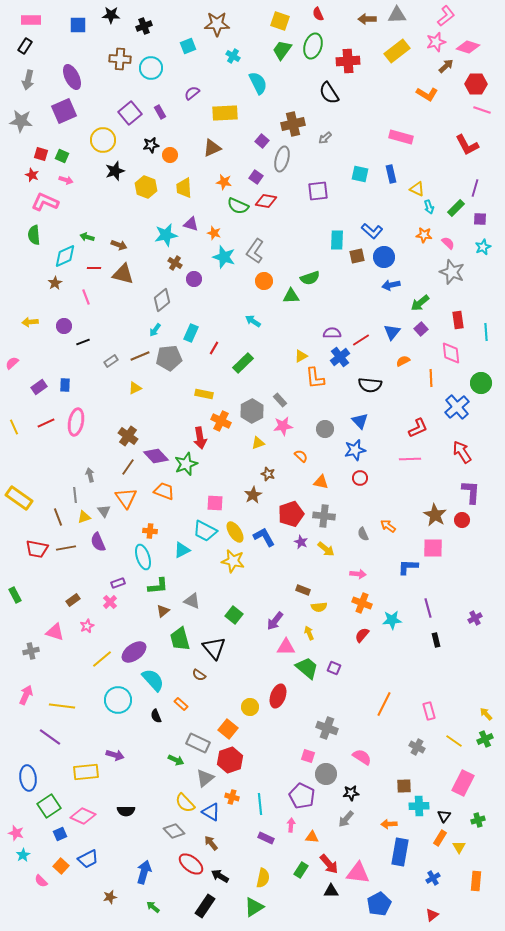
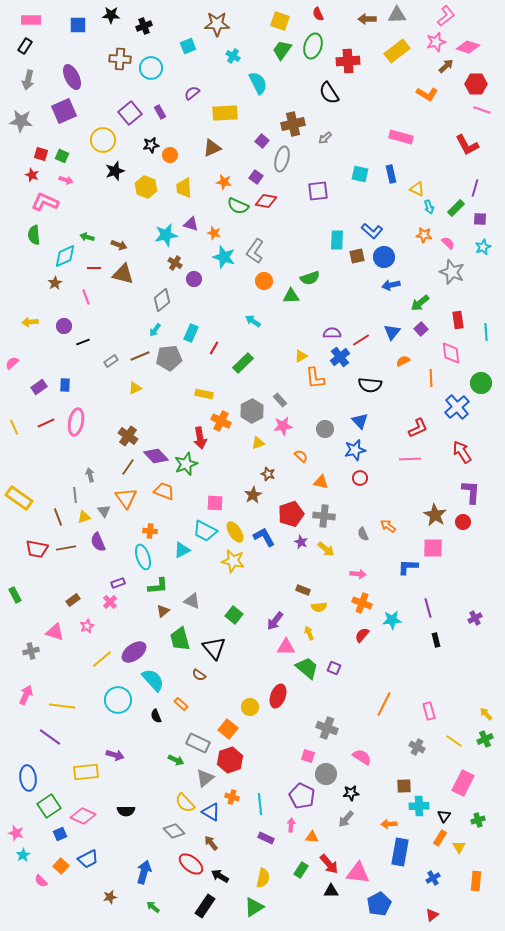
red circle at (462, 520): moved 1 px right, 2 px down
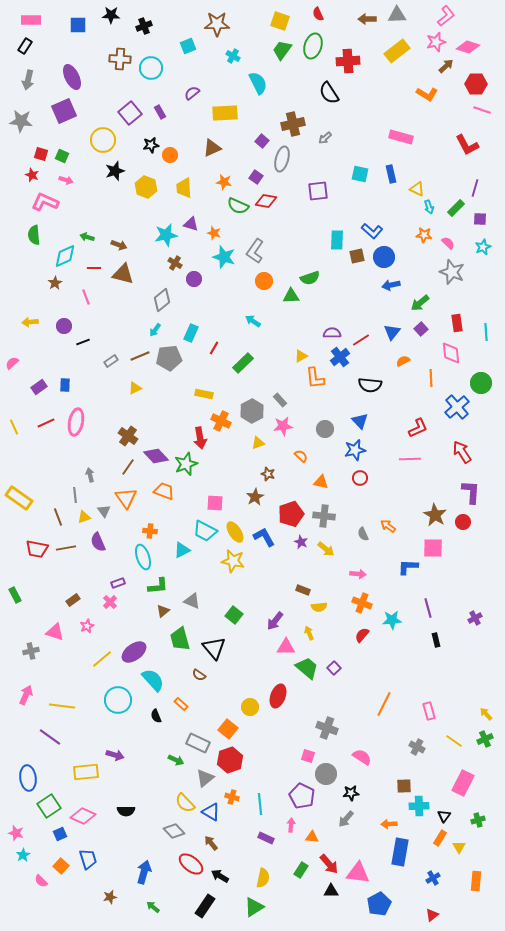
red rectangle at (458, 320): moved 1 px left, 3 px down
brown star at (253, 495): moved 2 px right, 2 px down
purple square at (334, 668): rotated 24 degrees clockwise
blue trapezoid at (88, 859): rotated 80 degrees counterclockwise
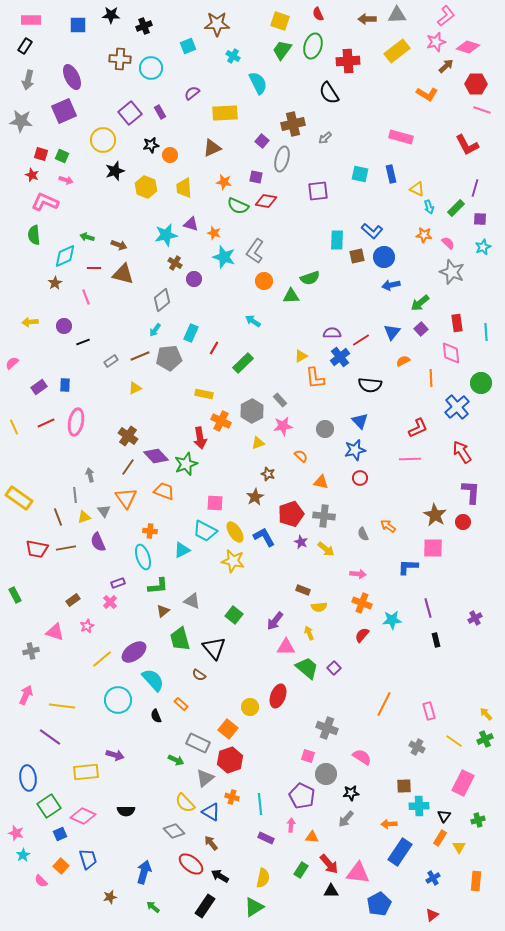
purple square at (256, 177): rotated 24 degrees counterclockwise
blue rectangle at (400, 852): rotated 24 degrees clockwise
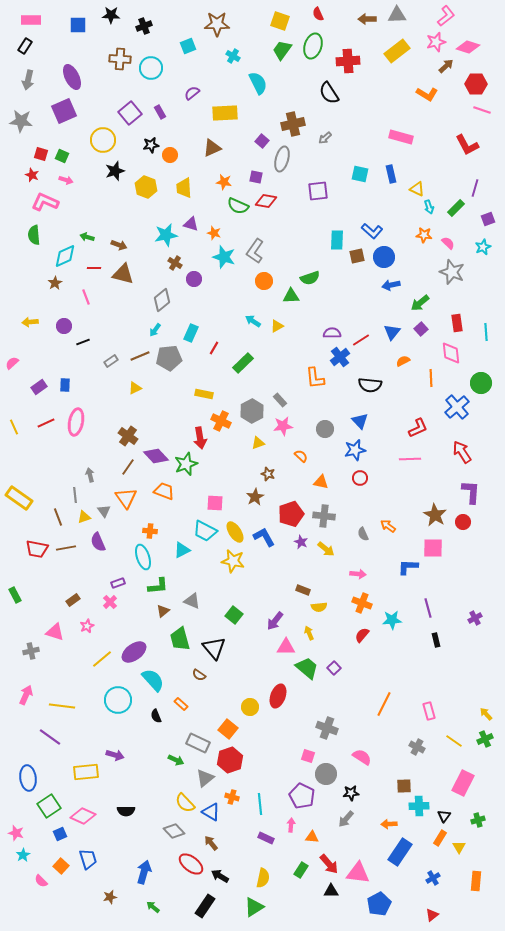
purple square at (480, 219): moved 8 px right; rotated 24 degrees counterclockwise
yellow triangle at (301, 356): moved 24 px left, 30 px up
